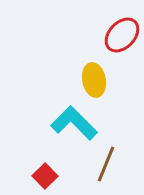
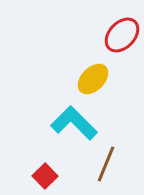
yellow ellipse: moved 1 px left, 1 px up; rotated 56 degrees clockwise
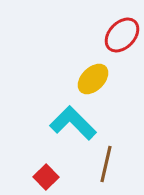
cyan L-shape: moved 1 px left
brown line: rotated 9 degrees counterclockwise
red square: moved 1 px right, 1 px down
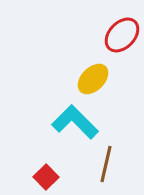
cyan L-shape: moved 2 px right, 1 px up
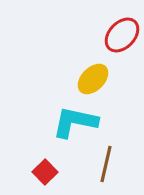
cyan L-shape: rotated 33 degrees counterclockwise
red square: moved 1 px left, 5 px up
